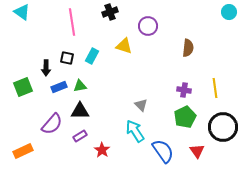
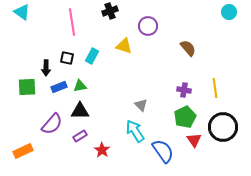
black cross: moved 1 px up
brown semicircle: rotated 48 degrees counterclockwise
green square: moved 4 px right; rotated 18 degrees clockwise
red triangle: moved 3 px left, 11 px up
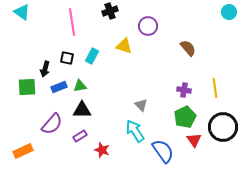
black arrow: moved 1 px left, 1 px down; rotated 14 degrees clockwise
black triangle: moved 2 px right, 1 px up
red star: rotated 14 degrees counterclockwise
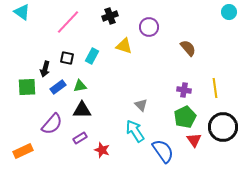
black cross: moved 5 px down
pink line: moved 4 px left; rotated 52 degrees clockwise
purple circle: moved 1 px right, 1 px down
blue rectangle: moved 1 px left; rotated 14 degrees counterclockwise
purple rectangle: moved 2 px down
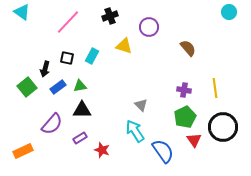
green square: rotated 36 degrees counterclockwise
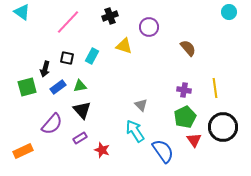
green square: rotated 24 degrees clockwise
black triangle: rotated 48 degrees clockwise
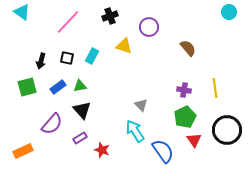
black arrow: moved 4 px left, 8 px up
black circle: moved 4 px right, 3 px down
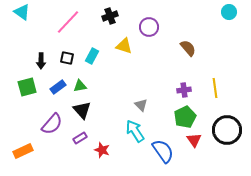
black arrow: rotated 14 degrees counterclockwise
purple cross: rotated 16 degrees counterclockwise
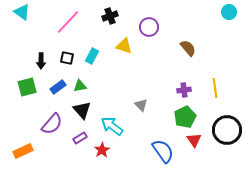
cyan arrow: moved 23 px left, 5 px up; rotated 20 degrees counterclockwise
red star: rotated 21 degrees clockwise
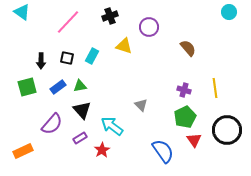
purple cross: rotated 24 degrees clockwise
